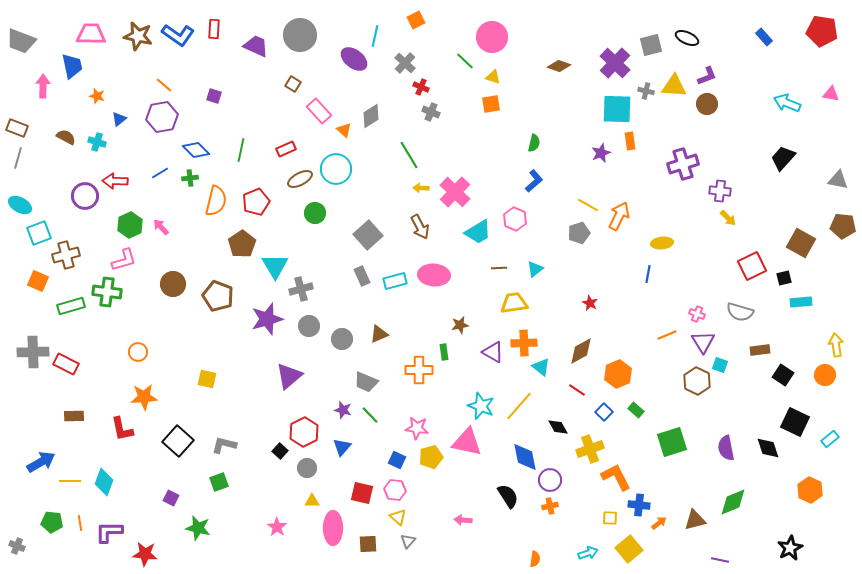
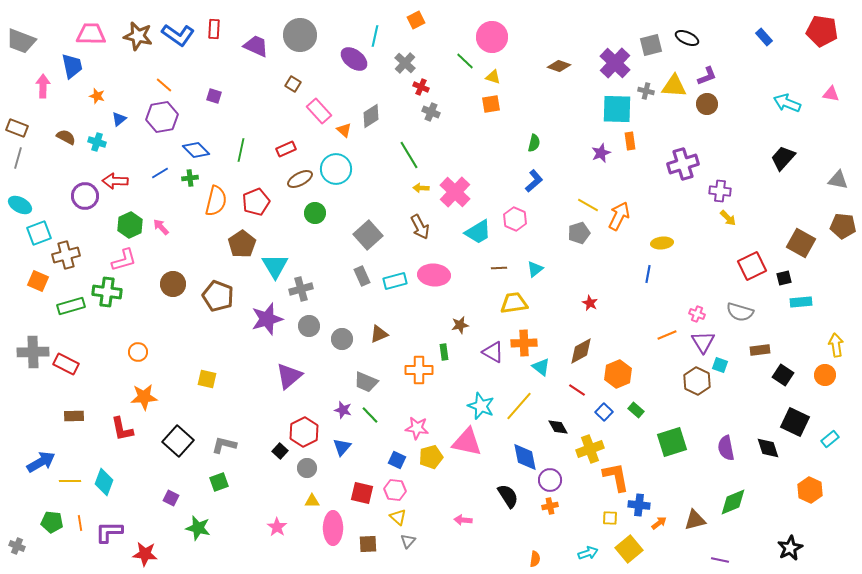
orange L-shape at (616, 477): rotated 16 degrees clockwise
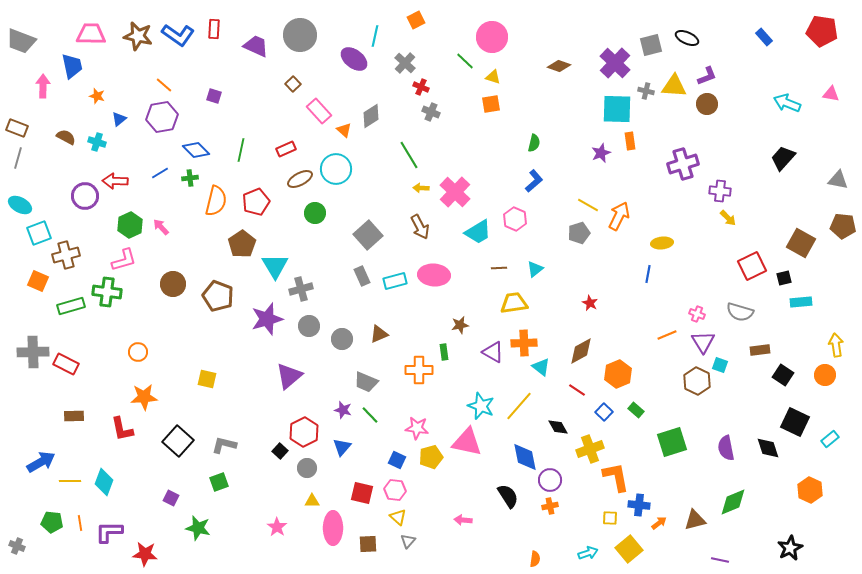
brown square at (293, 84): rotated 14 degrees clockwise
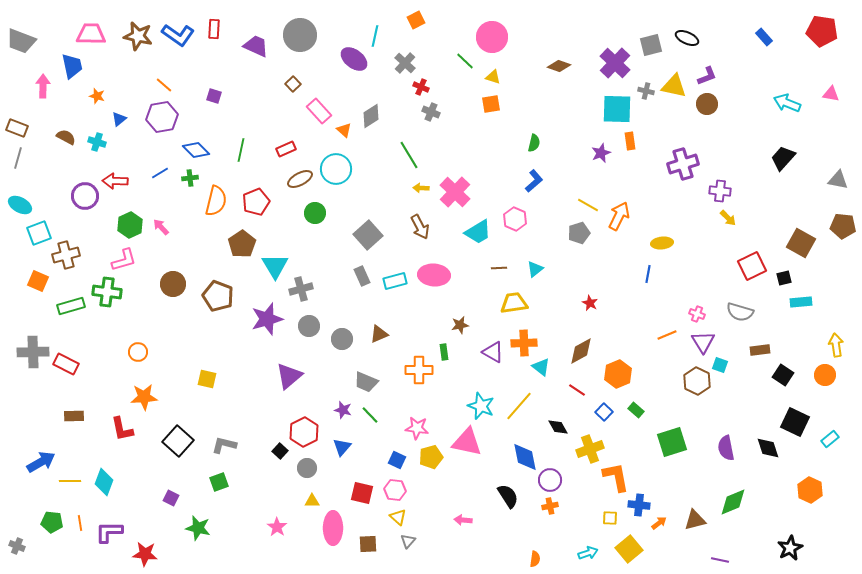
yellow triangle at (674, 86): rotated 8 degrees clockwise
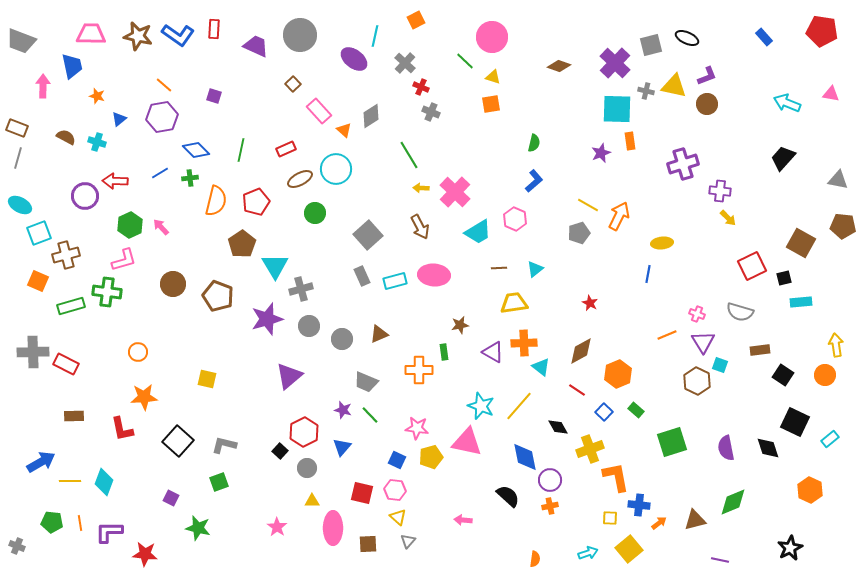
black semicircle at (508, 496): rotated 15 degrees counterclockwise
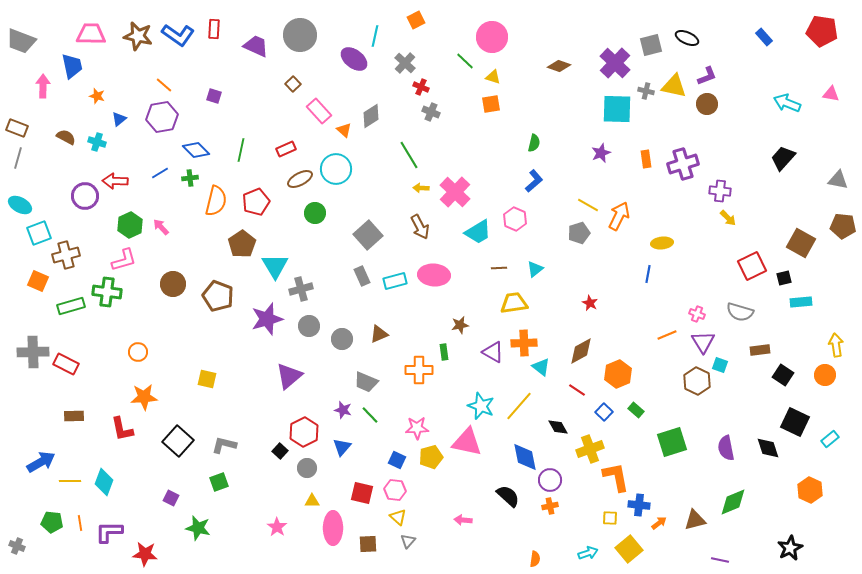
orange rectangle at (630, 141): moved 16 px right, 18 px down
pink star at (417, 428): rotated 10 degrees counterclockwise
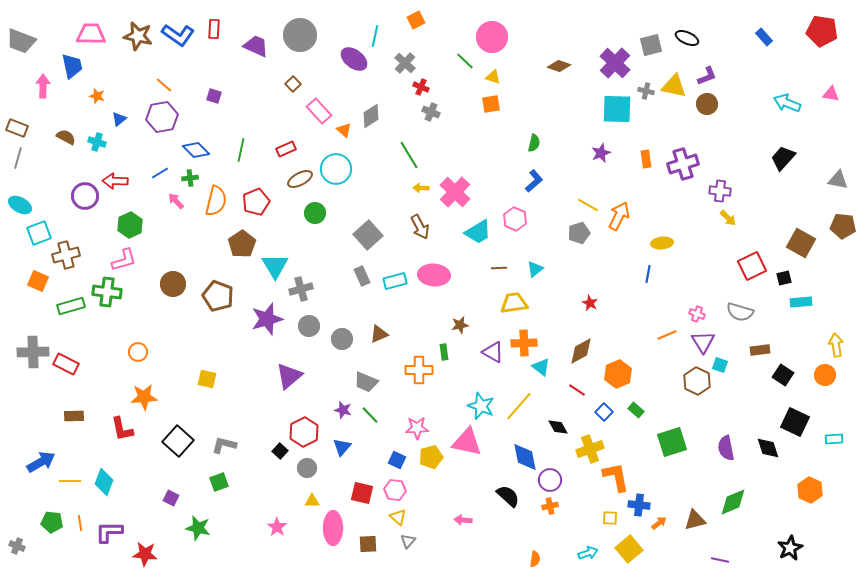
pink arrow at (161, 227): moved 15 px right, 26 px up
cyan rectangle at (830, 439): moved 4 px right; rotated 36 degrees clockwise
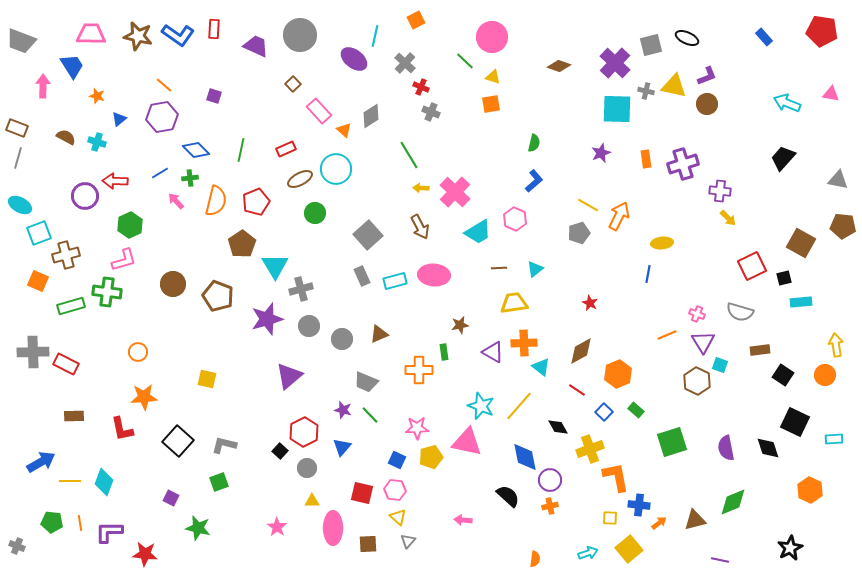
blue trapezoid at (72, 66): rotated 20 degrees counterclockwise
